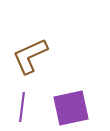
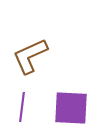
purple square: rotated 15 degrees clockwise
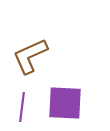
purple square: moved 6 px left, 5 px up
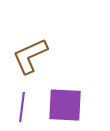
purple square: moved 2 px down
